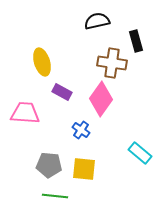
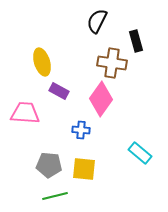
black semicircle: rotated 50 degrees counterclockwise
purple rectangle: moved 3 px left, 1 px up
blue cross: rotated 30 degrees counterclockwise
green line: rotated 20 degrees counterclockwise
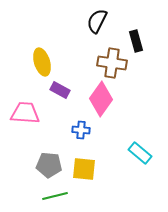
purple rectangle: moved 1 px right, 1 px up
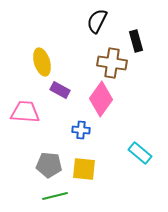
pink trapezoid: moved 1 px up
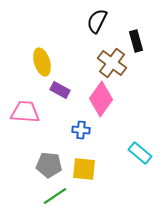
brown cross: rotated 28 degrees clockwise
green line: rotated 20 degrees counterclockwise
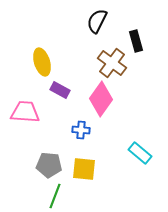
green line: rotated 35 degrees counterclockwise
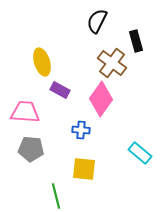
gray pentagon: moved 18 px left, 16 px up
green line: moved 1 px right; rotated 35 degrees counterclockwise
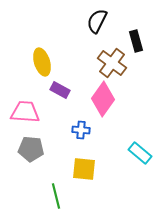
pink diamond: moved 2 px right
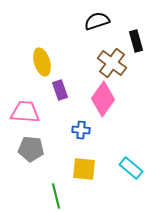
black semicircle: rotated 45 degrees clockwise
purple rectangle: rotated 42 degrees clockwise
cyan rectangle: moved 9 px left, 15 px down
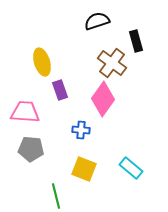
yellow square: rotated 15 degrees clockwise
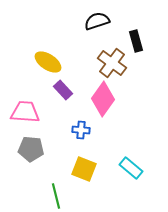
yellow ellipse: moved 6 px right; rotated 40 degrees counterclockwise
purple rectangle: moved 3 px right; rotated 24 degrees counterclockwise
